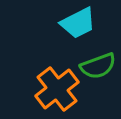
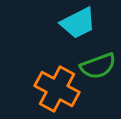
orange cross: rotated 24 degrees counterclockwise
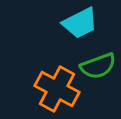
cyan trapezoid: moved 2 px right
